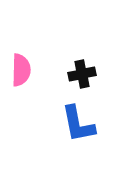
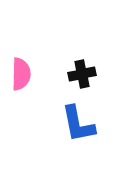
pink semicircle: moved 4 px down
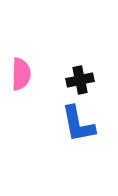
black cross: moved 2 px left, 6 px down
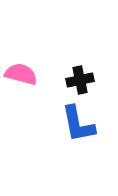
pink semicircle: rotated 76 degrees counterclockwise
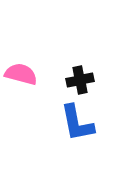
blue L-shape: moved 1 px left, 1 px up
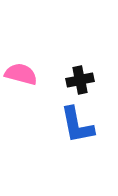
blue L-shape: moved 2 px down
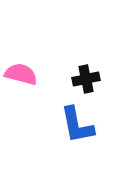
black cross: moved 6 px right, 1 px up
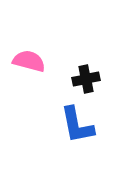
pink semicircle: moved 8 px right, 13 px up
